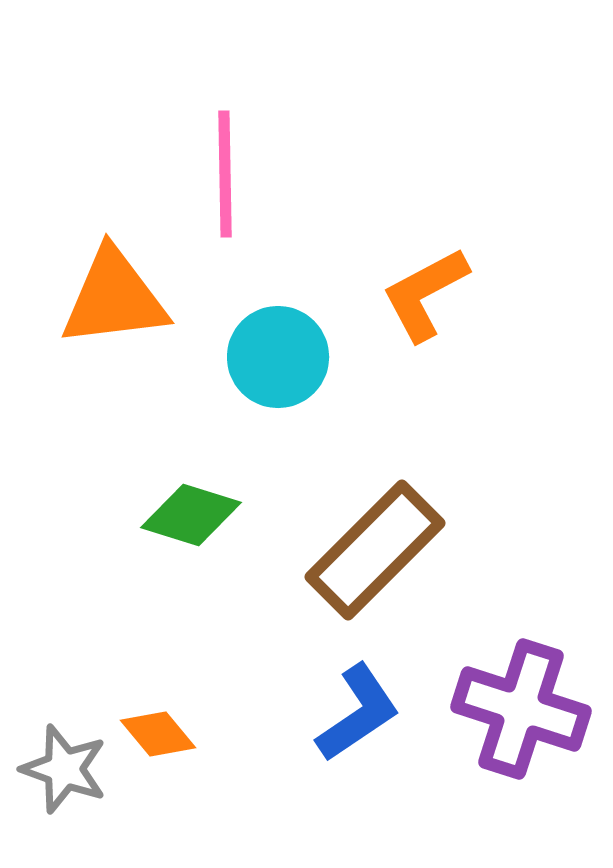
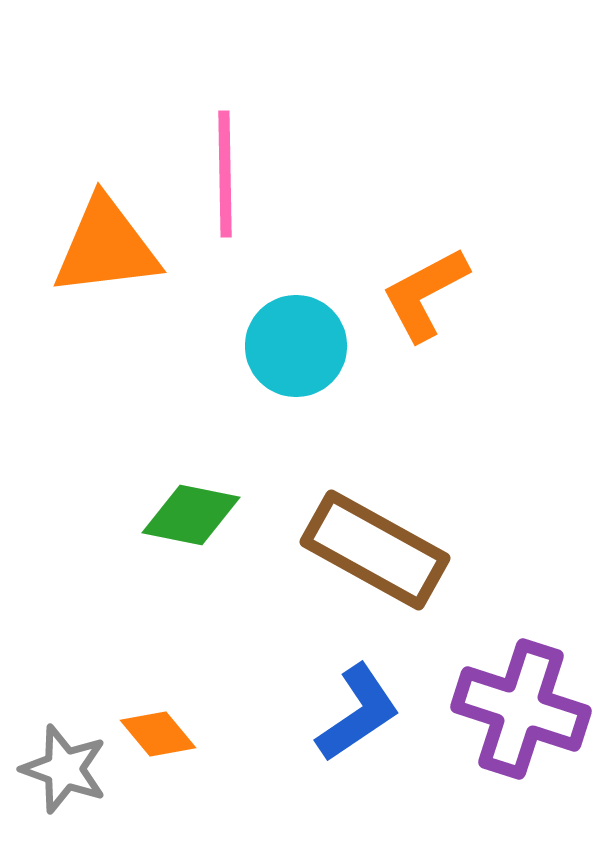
orange triangle: moved 8 px left, 51 px up
cyan circle: moved 18 px right, 11 px up
green diamond: rotated 6 degrees counterclockwise
brown rectangle: rotated 74 degrees clockwise
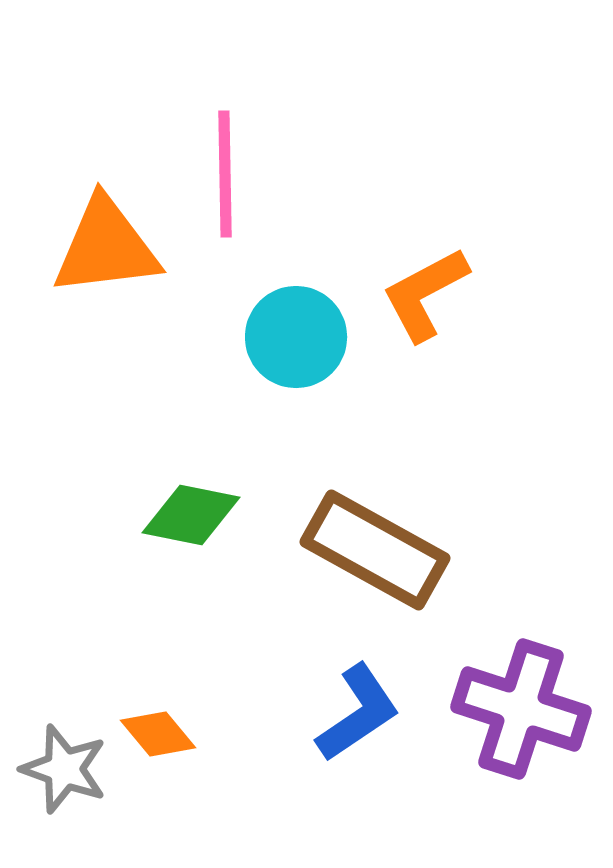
cyan circle: moved 9 px up
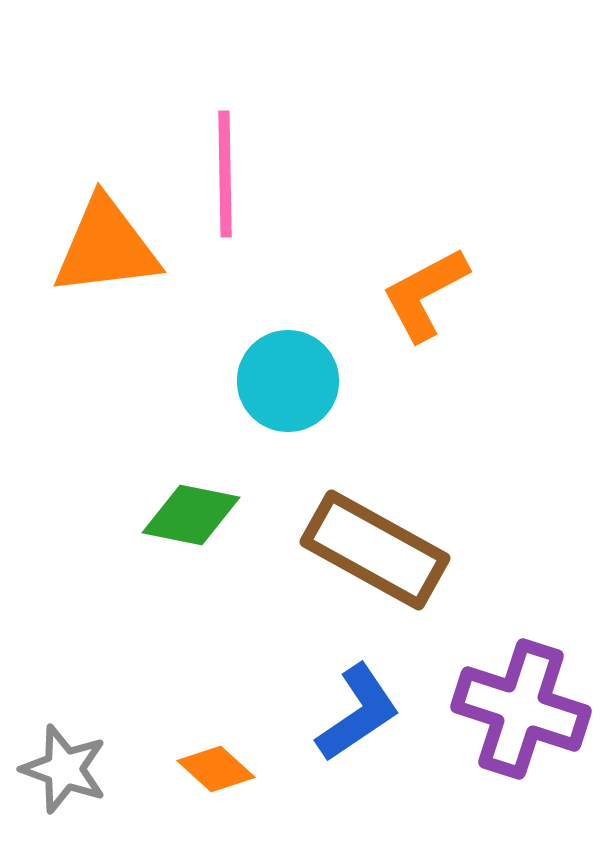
cyan circle: moved 8 px left, 44 px down
orange diamond: moved 58 px right, 35 px down; rotated 8 degrees counterclockwise
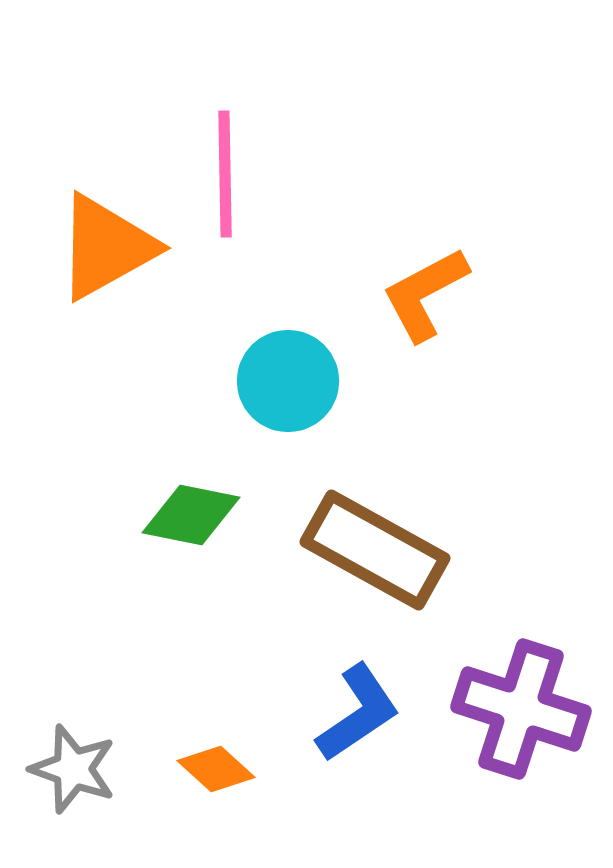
orange triangle: rotated 22 degrees counterclockwise
gray star: moved 9 px right
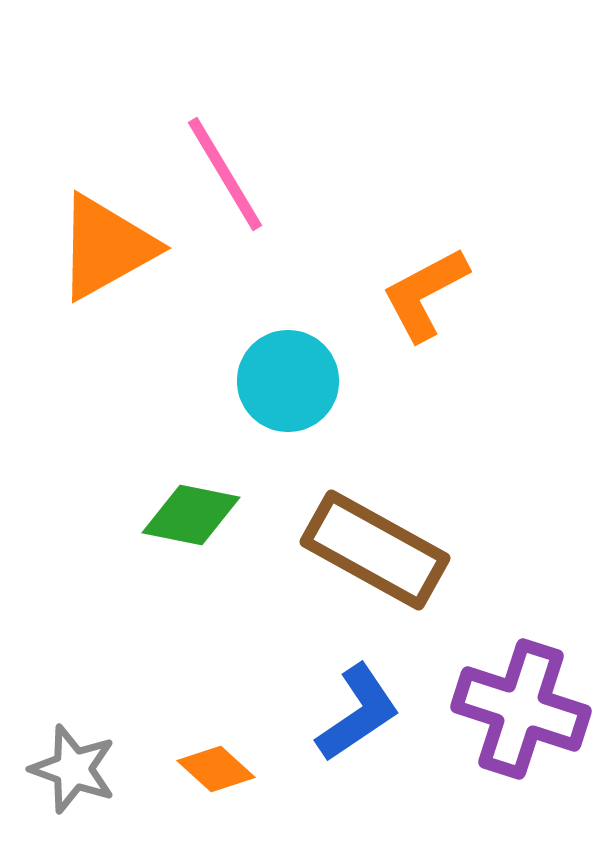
pink line: rotated 30 degrees counterclockwise
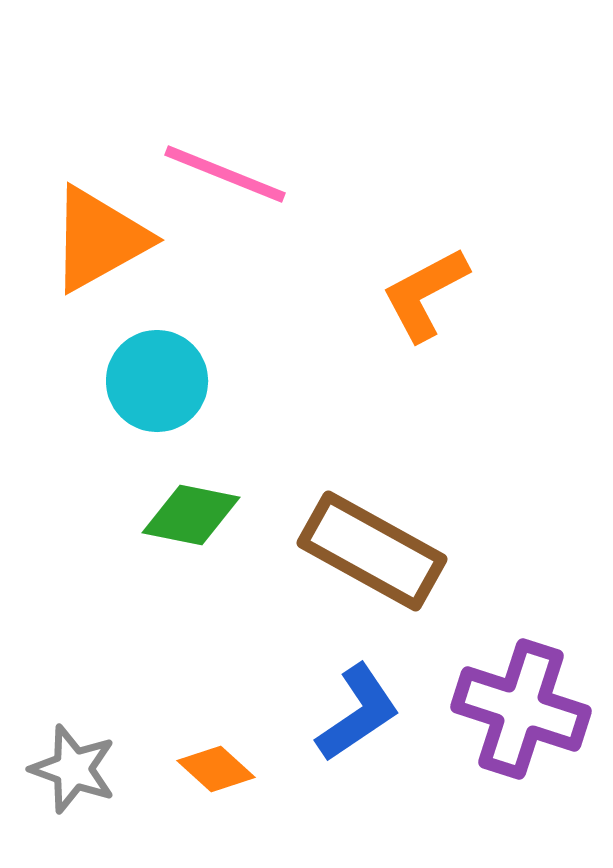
pink line: rotated 37 degrees counterclockwise
orange triangle: moved 7 px left, 8 px up
cyan circle: moved 131 px left
brown rectangle: moved 3 px left, 1 px down
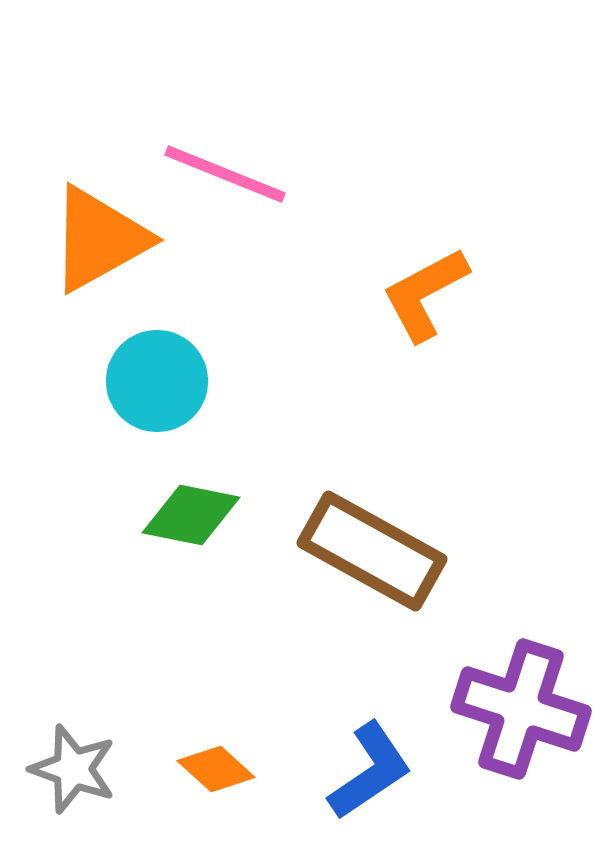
blue L-shape: moved 12 px right, 58 px down
